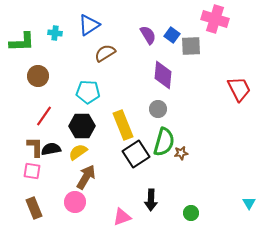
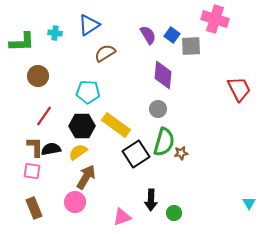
yellow rectangle: moved 7 px left; rotated 32 degrees counterclockwise
green circle: moved 17 px left
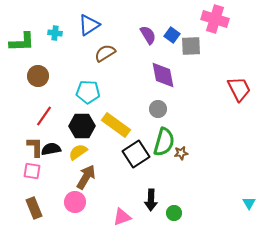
purple diamond: rotated 16 degrees counterclockwise
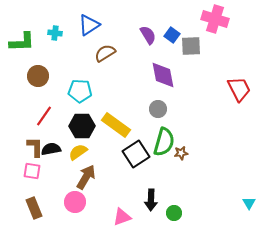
cyan pentagon: moved 8 px left, 1 px up
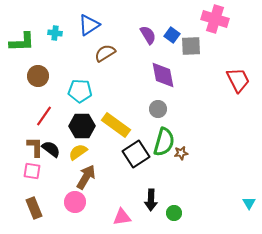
red trapezoid: moved 1 px left, 9 px up
black semicircle: rotated 48 degrees clockwise
pink triangle: rotated 12 degrees clockwise
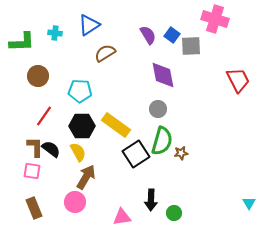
green semicircle: moved 2 px left, 1 px up
yellow semicircle: rotated 96 degrees clockwise
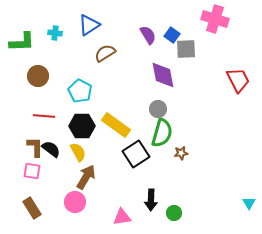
gray square: moved 5 px left, 3 px down
cyan pentagon: rotated 25 degrees clockwise
red line: rotated 60 degrees clockwise
green semicircle: moved 8 px up
brown rectangle: moved 2 px left; rotated 10 degrees counterclockwise
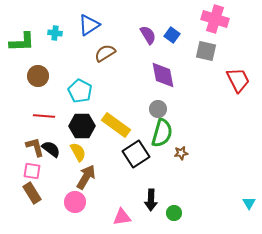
gray square: moved 20 px right, 2 px down; rotated 15 degrees clockwise
brown L-shape: rotated 15 degrees counterclockwise
brown rectangle: moved 15 px up
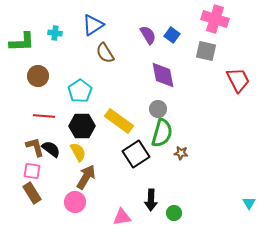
blue triangle: moved 4 px right
brown semicircle: rotated 90 degrees counterclockwise
cyan pentagon: rotated 10 degrees clockwise
yellow rectangle: moved 3 px right, 4 px up
brown star: rotated 16 degrees clockwise
